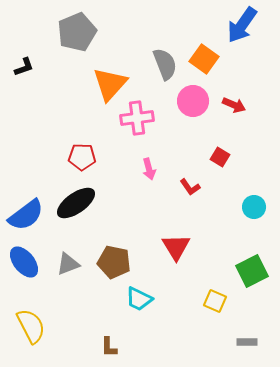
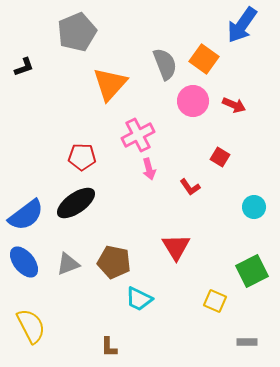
pink cross: moved 1 px right, 17 px down; rotated 20 degrees counterclockwise
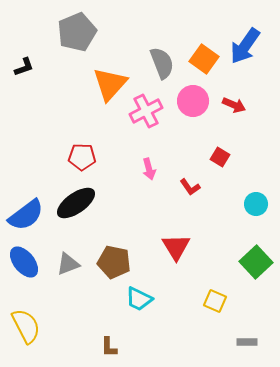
blue arrow: moved 3 px right, 21 px down
gray semicircle: moved 3 px left, 1 px up
pink cross: moved 8 px right, 24 px up
cyan circle: moved 2 px right, 3 px up
green square: moved 4 px right, 9 px up; rotated 16 degrees counterclockwise
yellow semicircle: moved 5 px left
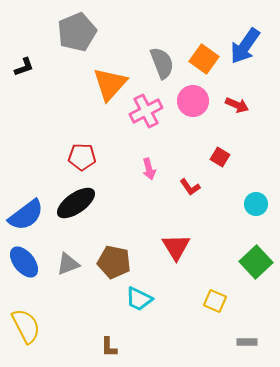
red arrow: moved 3 px right
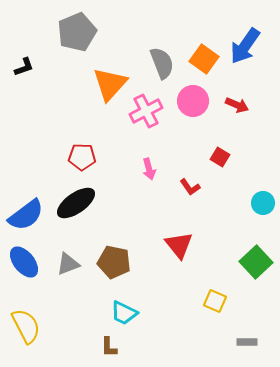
cyan circle: moved 7 px right, 1 px up
red triangle: moved 3 px right, 2 px up; rotated 8 degrees counterclockwise
cyan trapezoid: moved 15 px left, 14 px down
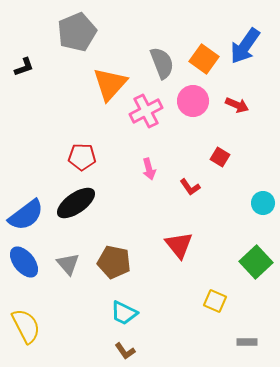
gray triangle: rotated 50 degrees counterclockwise
brown L-shape: moved 16 px right, 4 px down; rotated 35 degrees counterclockwise
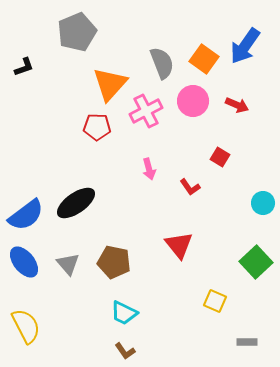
red pentagon: moved 15 px right, 30 px up
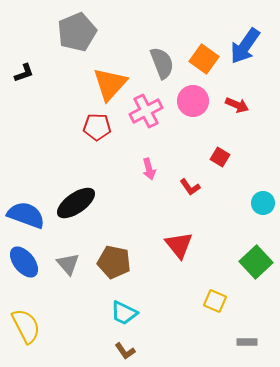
black L-shape: moved 6 px down
blue semicircle: rotated 123 degrees counterclockwise
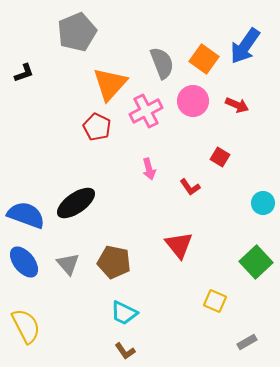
red pentagon: rotated 24 degrees clockwise
gray rectangle: rotated 30 degrees counterclockwise
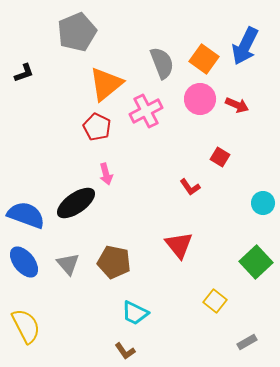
blue arrow: rotated 9 degrees counterclockwise
orange triangle: moved 4 px left; rotated 9 degrees clockwise
pink circle: moved 7 px right, 2 px up
pink arrow: moved 43 px left, 5 px down
yellow square: rotated 15 degrees clockwise
cyan trapezoid: moved 11 px right
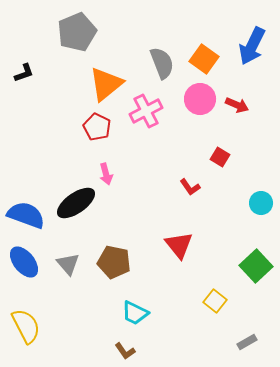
blue arrow: moved 7 px right
cyan circle: moved 2 px left
green square: moved 4 px down
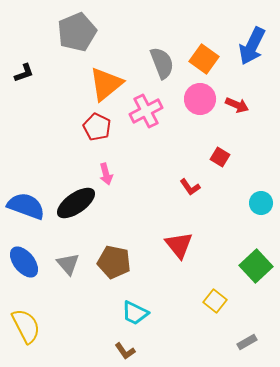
blue semicircle: moved 9 px up
